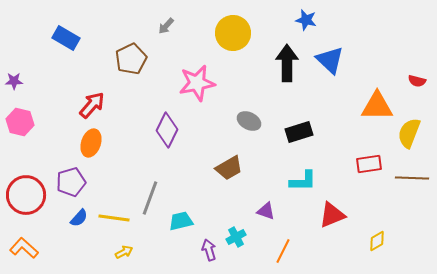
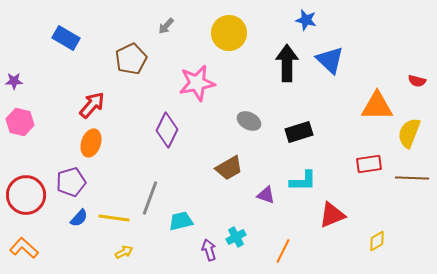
yellow circle: moved 4 px left
purple triangle: moved 16 px up
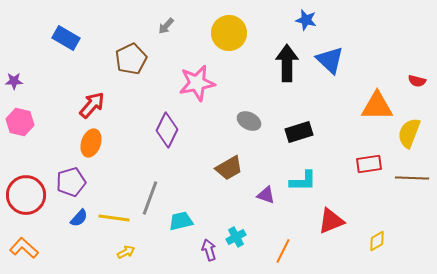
red triangle: moved 1 px left, 6 px down
yellow arrow: moved 2 px right
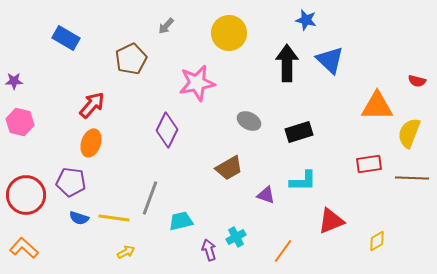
purple pentagon: rotated 24 degrees clockwise
blue semicircle: rotated 66 degrees clockwise
orange line: rotated 10 degrees clockwise
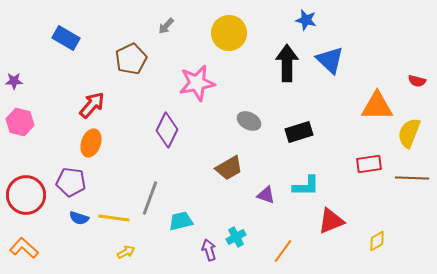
cyan L-shape: moved 3 px right, 5 px down
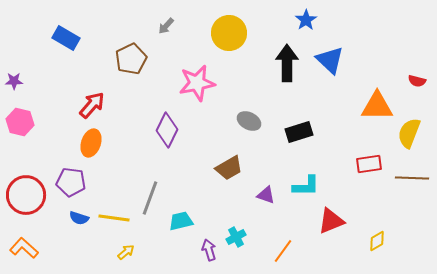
blue star: rotated 25 degrees clockwise
yellow arrow: rotated 12 degrees counterclockwise
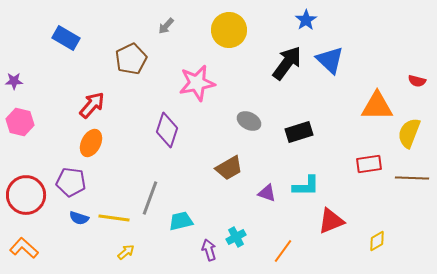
yellow circle: moved 3 px up
black arrow: rotated 36 degrees clockwise
purple diamond: rotated 8 degrees counterclockwise
orange ellipse: rotated 8 degrees clockwise
purple triangle: moved 1 px right, 2 px up
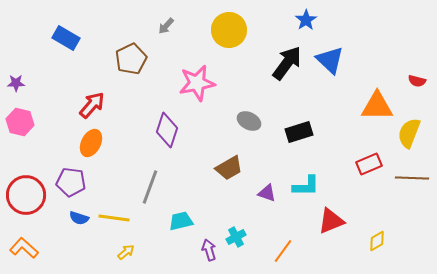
purple star: moved 2 px right, 2 px down
red rectangle: rotated 15 degrees counterclockwise
gray line: moved 11 px up
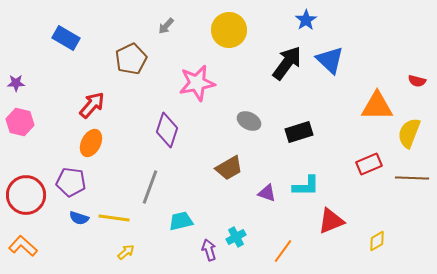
orange L-shape: moved 1 px left, 2 px up
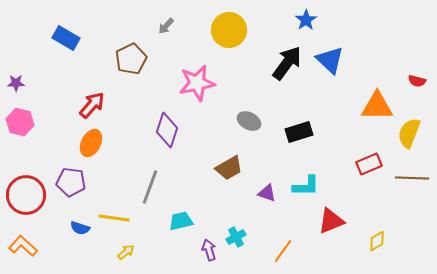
blue semicircle: moved 1 px right, 10 px down
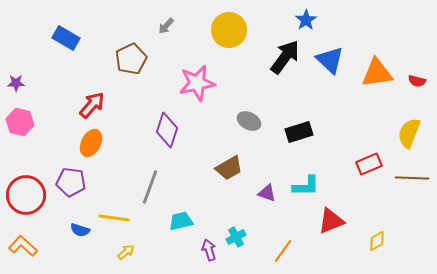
black arrow: moved 2 px left, 6 px up
orange triangle: moved 33 px up; rotated 8 degrees counterclockwise
blue semicircle: moved 2 px down
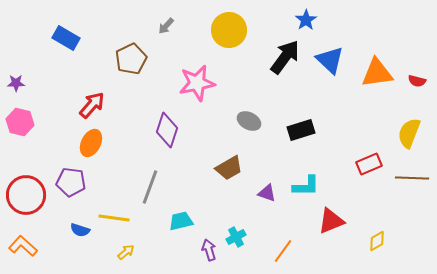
black rectangle: moved 2 px right, 2 px up
